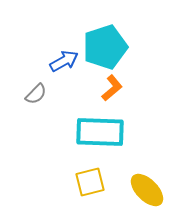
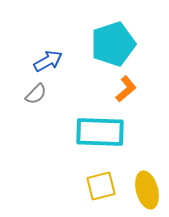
cyan pentagon: moved 8 px right, 3 px up
blue arrow: moved 16 px left
orange L-shape: moved 14 px right, 1 px down
yellow square: moved 11 px right, 4 px down
yellow ellipse: rotated 30 degrees clockwise
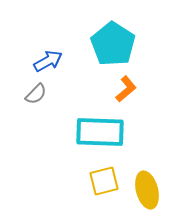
cyan pentagon: rotated 21 degrees counterclockwise
yellow square: moved 3 px right, 5 px up
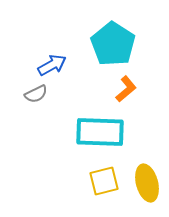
blue arrow: moved 4 px right, 4 px down
gray semicircle: rotated 20 degrees clockwise
yellow ellipse: moved 7 px up
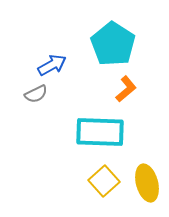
yellow square: rotated 28 degrees counterclockwise
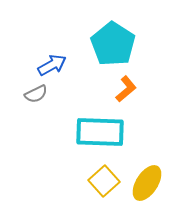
yellow ellipse: rotated 48 degrees clockwise
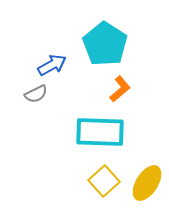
cyan pentagon: moved 8 px left
orange L-shape: moved 6 px left
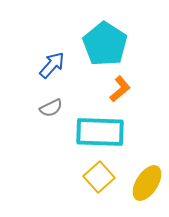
blue arrow: rotated 20 degrees counterclockwise
gray semicircle: moved 15 px right, 14 px down
yellow square: moved 5 px left, 4 px up
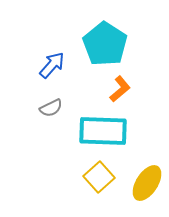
cyan rectangle: moved 3 px right, 1 px up
